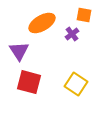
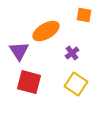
orange ellipse: moved 4 px right, 8 px down
purple cross: moved 19 px down
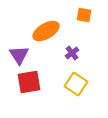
purple triangle: moved 4 px down
red square: rotated 25 degrees counterclockwise
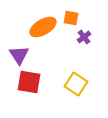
orange square: moved 13 px left, 3 px down
orange ellipse: moved 3 px left, 4 px up
purple cross: moved 12 px right, 16 px up
red square: rotated 20 degrees clockwise
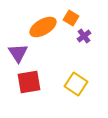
orange square: rotated 21 degrees clockwise
purple cross: moved 1 px up
purple triangle: moved 1 px left, 2 px up
red square: rotated 20 degrees counterclockwise
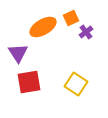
orange square: rotated 35 degrees clockwise
purple cross: moved 2 px right, 4 px up
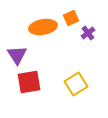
orange ellipse: rotated 20 degrees clockwise
purple cross: moved 2 px right, 1 px down
purple triangle: moved 1 px left, 2 px down
yellow square: rotated 25 degrees clockwise
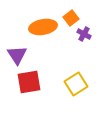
orange square: rotated 14 degrees counterclockwise
purple cross: moved 4 px left, 1 px down; rotated 24 degrees counterclockwise
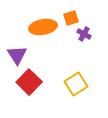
orange square: rotated 21 degrees clockwise
red square: rotated 35 degrees counterclockwise
